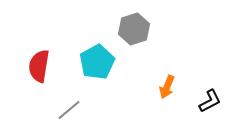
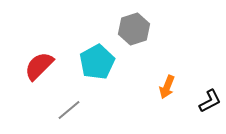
red semicircle: rotated 36 degrees clockwise
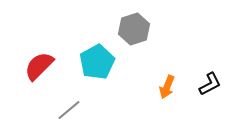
black L-shape: moved 17 px up
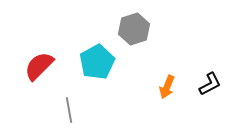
gray line: rotated 60 degrees counterclockwise
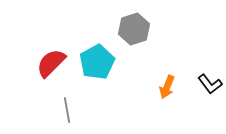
red semicircle: moved 12 px right, 3 px up
black L-shape: rotated 80 degrees clockwise
gray line: moved 2 px left
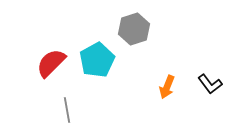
cyan pentagon: moved 2 px up
